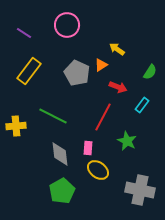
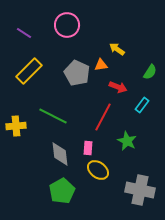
orange triangle: rotated 24 degrees clockwise
yellow rectangle: rotated 8 degrees clockwise
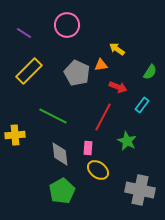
yellow cross: moved 1 px left, 9 px down
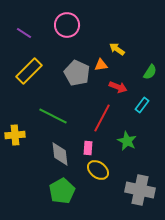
red line: moved 1 px left, 1 px down
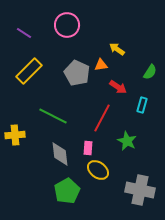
red arrow: rotated 12 degrees clockwise
cyan rectangle: rotated 21 degrees counterclockwise
green pentagon: moved 5 px right
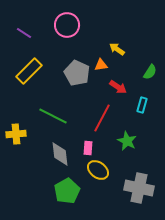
yellow cross: moved 1 px right, 1 px up
gray cross: moved 1 px left, 2 px up
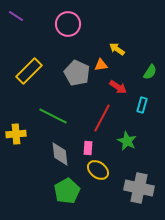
pink circle: moved 1 px right, 1 px up
purple line: moved 8 px left, 17 px up
